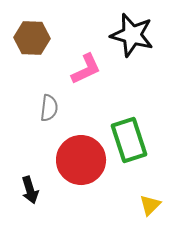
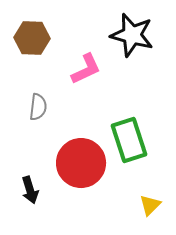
gray semicircle: moved 11 px left, 1 px up
red circle: moved 3 px down
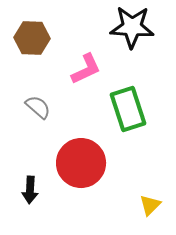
black star: moved 8 px up; rotated 12 degrees counterclockwise
gray semicircle: rotated 56 degrees counterclockwise
green rectangle: moved 1 px left, 31 px up
black arrow: rotated 20 degrees clockwise
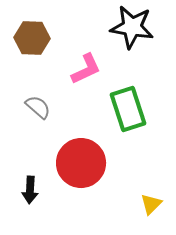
black star: rotated 6 degrees clockwise
yellow triangle: moved 1 px right, 1 px up
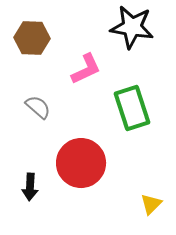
green rectangle: moved 4 px right, 1 px up
black arrow: moved 3 px up
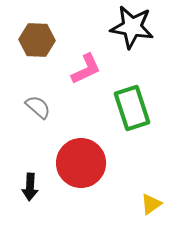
brown hexagon: moved 5 px right, 2 px down
yellow triangle: rotated 10 degrees clockwise
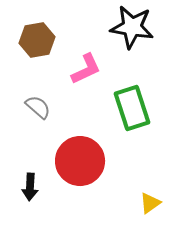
brown hexagon: rotated 12 degrees counterclockwise
red circle: moved 1 px left, 2 px up
yellow triangle: moved 1 px left, 1 px up
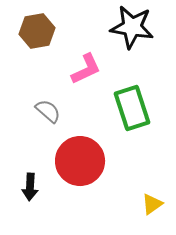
brown hexagon: moved 9 px up
gray semicircle: moved 10 px right, 4 px down
yellow triangle: moved 2 px right, 1 px down
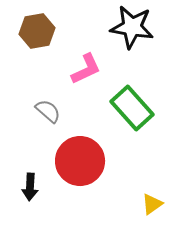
green rectangle: rotated 24 degrees counterclockwise
